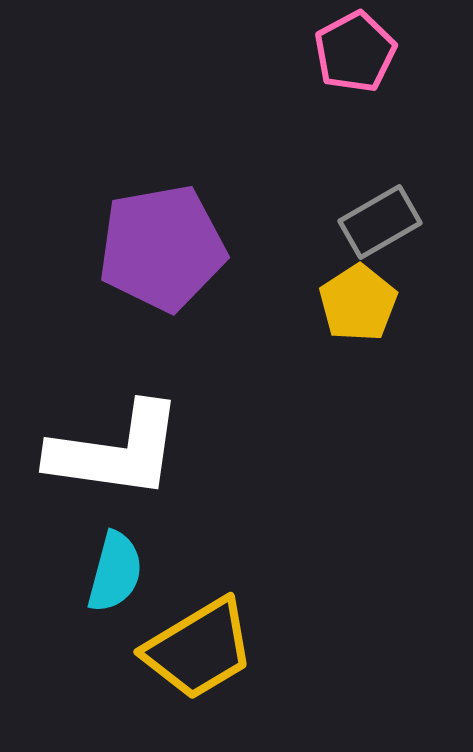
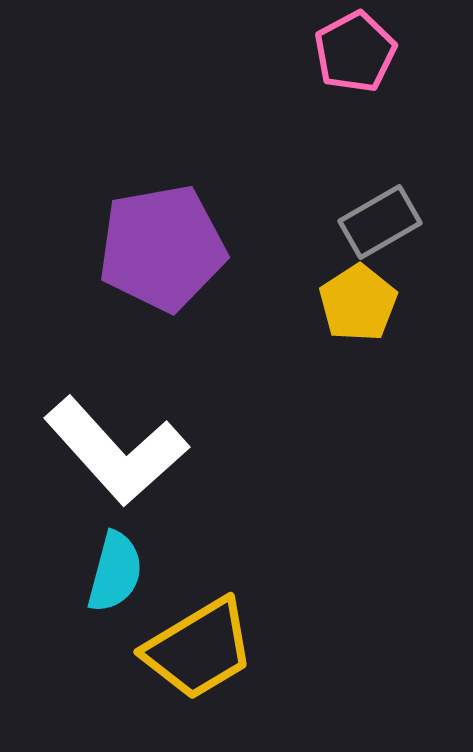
white L-shape: rotated 40 degrees clockwise
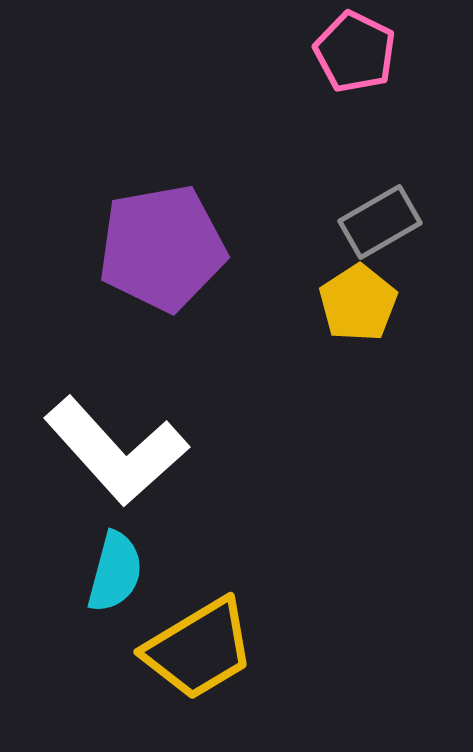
pink pentagon: rotated 18 degrees counterclockwise
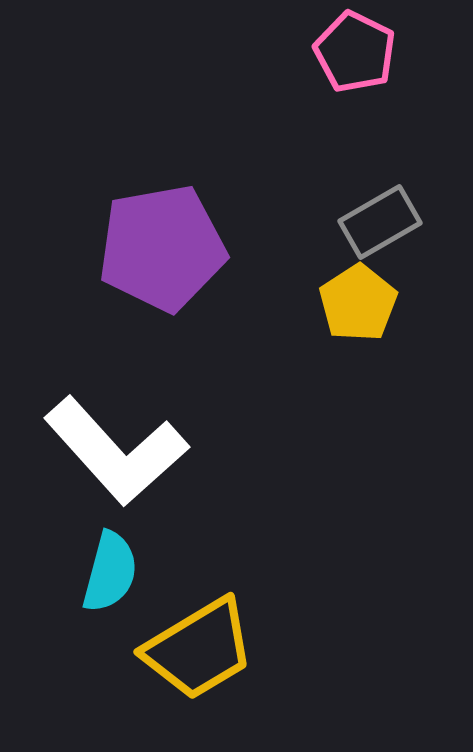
cyan semicircle: moved 5 px left
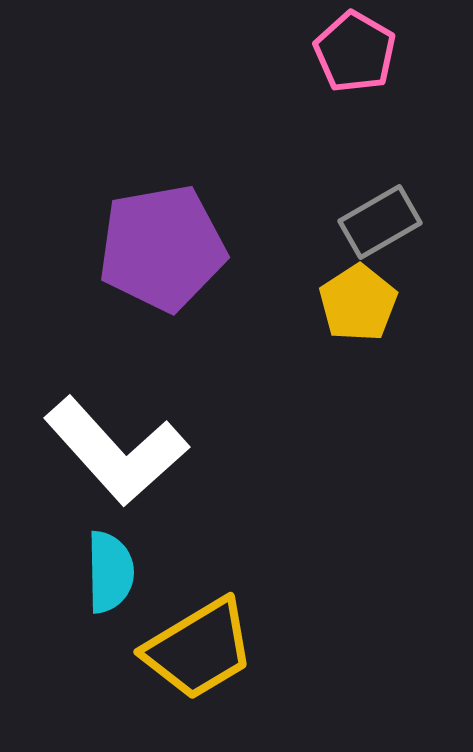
pink pentagon: rotated 4 degrees clockwise
cyan semicircle: rotated 16 degrees counterclockwise
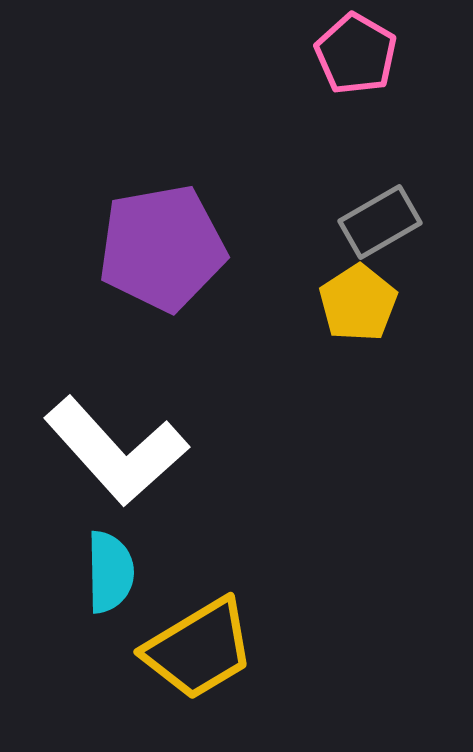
pink pentagon: moved 1 px right, 2 px down
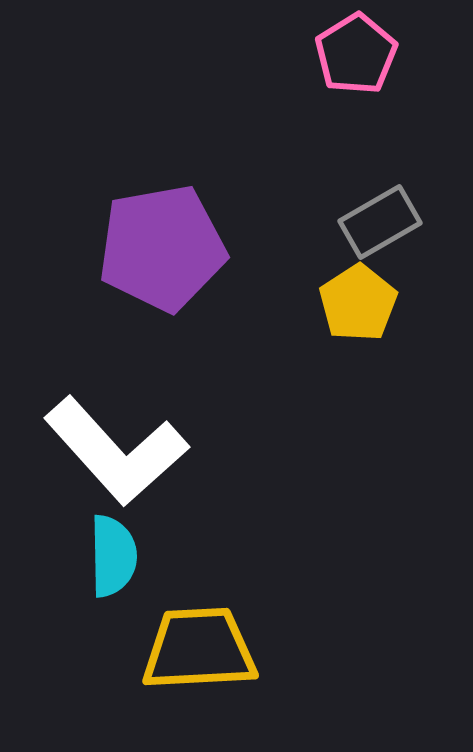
pink pentagon: rotated 10 degrees clockwise
cyan semicircle: moved 3 px right, 16 px up
yellow trapezoid: rotated 152 degrees counterclockwise
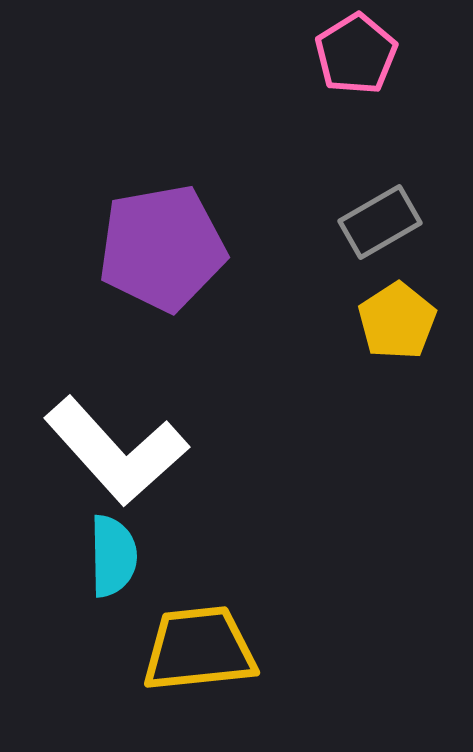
yellow pentagon: moved 39 px right, 18 px down
yellow trapezoid: rotated 3 degrees counterclockwise
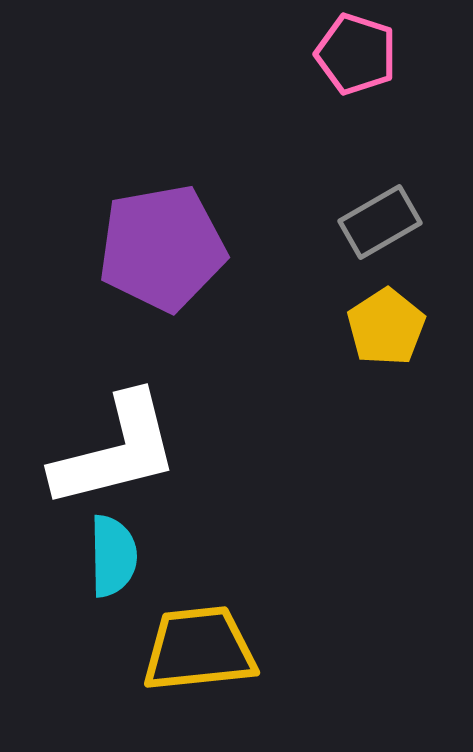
pink pentagon: rotated 22 degrees counterclockwise
yellow pentagon: moved 11 px left, 6 px down
white L-shape: rotated 62 degrees counterclockwise
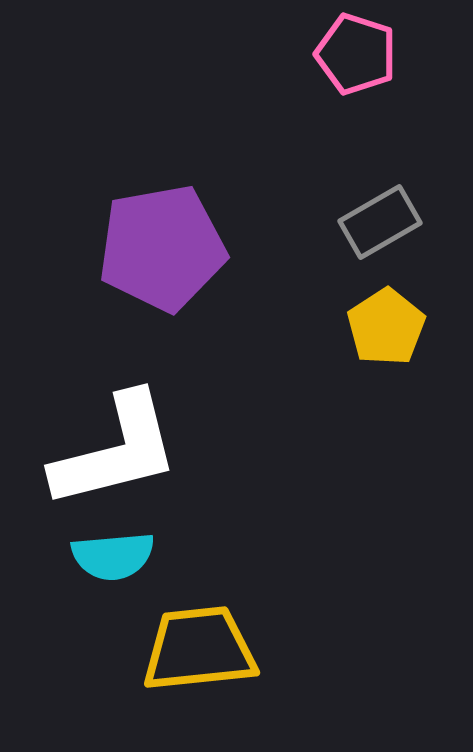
cyan semicircle: rotated 86 degrees clockwise
